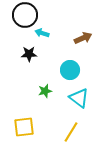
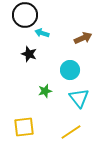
black star: rotated 21 degrees clockwise
cyan triangle: rotated 15 degrees clockwise
yellow line: rotated 25 degrees clockwise
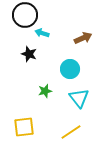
cyan circle: moved 1 px up
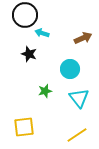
yellow line: moved 6 px right, 3 px down
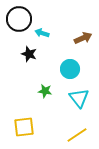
black circle: moved 6 px left, 4 px down
green star: rotated 24 degrees clockwise
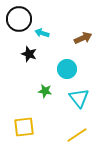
cyan circle: moved 3 px left
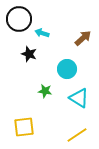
brown arrow: rotated 18 degrees counterclockwise
cyan triangle: rotated 20 degrees counterclockwise
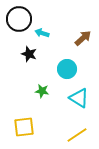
green star: moved 3 px left
